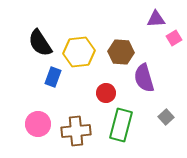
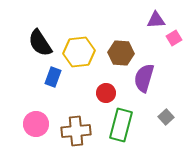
purple triangle: moved 1 px down
brown hexagon: moved 1 px down
purple semicircle: rotated 32 degrees clockwise
pink circle: moved 2 px left
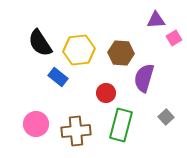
yellow hexagon: moved 2 px up
blue rectangle: moved 5 px right; rotated 72 degrees counterclockwise
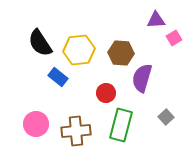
purple semicircle: moved 2 px left
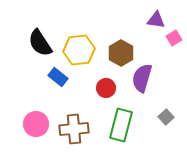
purple triangle: rotated 12 degrees clockwise
brown hexagon: rotated 25 degrees clockwise
red circle: moved 5 px up
brown cross: moved 2 px left, 2 px up
